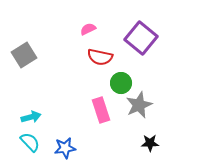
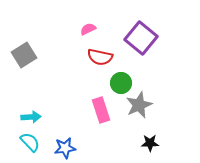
cyan arrow: rotated 12 degrees clockwise
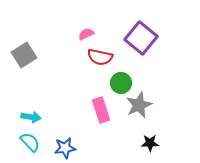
pink semicircle: moved 2 px left, 5 px down
cyan arrow: rotated 12 degrees clockwise
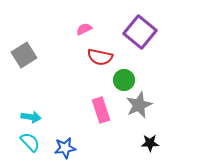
pink semicircle: moved 2 px left, 5 px up
purple square: moved 1 px left, 6 px up
green circle: moved 3 px right, 3 px up
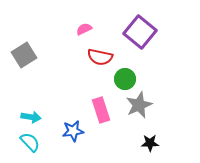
green circle: moved 1 px right, 1 px up
blue star: moved 8 px right, 17 px up
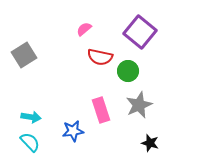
pink semicircle: rotated 14 degrees counterclockwise
green circle: moved 3 px right, 8 px up
black star: rotated 18 degrees clockwise
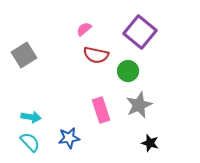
red semicircle: moved 4 px left, 2 px up
blue star: moved 4 px left, 7 px down
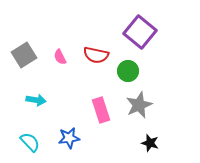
pink semicircle: moved 24 px left, 28 px down; rotated 77 degrees counterclockwise
cyan arrow: moved 5 px right, 17 px up
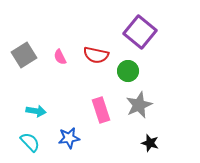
cyan arrow: moved 11 px down
